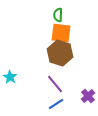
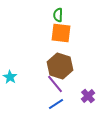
brown hexagon: moved 13 px down
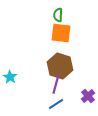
purple line: moved 1 px right; rotated 54 degrees clockwise
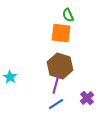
green semicircle: moved 10 px right; rotated 24 degrees counterclockwise
purple cross: moved 1 px left, 2 px down
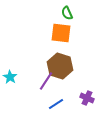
green semicircle: moved 1 px left, 2 px up
purple line: moved 10 px left, 3 px up; rotated 18 degrees clockwise
purple cross: rotated 24 degrees counterclockwise
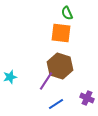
cyan star: rotated 24 degrees clockwise
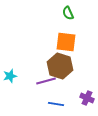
green semicircle: moved 1 px right
orange square: moved 5 px right, 9 px down
cyan star: moved 1 px up
purple line: rotated 42 degrees clockwise
blue line: rotated 42 degrees clockwise
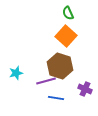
orange square: moved 6 px up; rotated 35 degrees clockwise
cyan star: moved 6 px right, 3 px up
purple cross: moved 2 px left, 9 px up
blue line: moved 6 px up
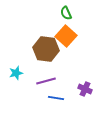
green semicircle: moved 2 px left
brown hexagon: moved 14 px left, 17 px up; rotated 10 degrees counterclockwise
